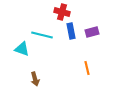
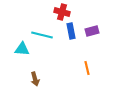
purple rectangle: moved 1 px up
cyan triangle: rotated 14 degrees counterclockwise
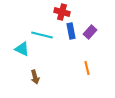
purple rectangle: moved 2 px left, 1 px down; rotated 32 degrees counterclockwise
cyan triangle: rotated 21 degrees clockwise
brown arrow: moved 2 px up
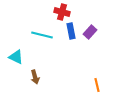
cyan triangle: moved 6 px left, 8 px down
orange line: moved 10 px right, 17 px down
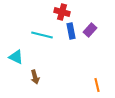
purple rectangle: moved 2 px up
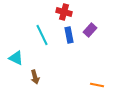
red cross: moved 2 px right
blue rectangle: moved 2 px left, 4 px down
cyan line: rotated 50 degrees clockwise
cyan triangle: moved 1 px down
orange line: rotated 64 degrees counterclockwise
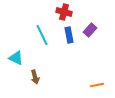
orange line: rotated 24 degrees counterclockwise
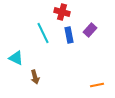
red cross: moved 2 px left
cyan line: moved 1 px right, 2 px up
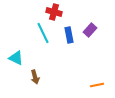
red cross: moved 8 px left
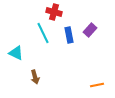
cyan triangle: moved 5 px up
